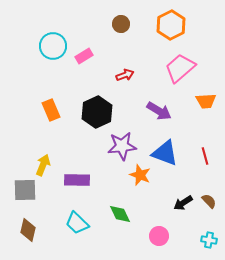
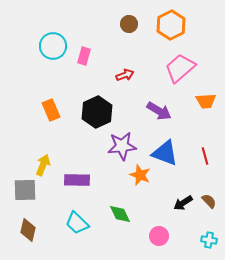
brown circle: moved 8 px right
pink rectangle: rotated 42 degrees counterclockwise
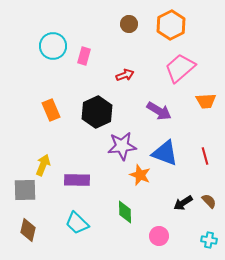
green diamond: moved 5 px right, 2 px up; rotated 25 degrees clockwise
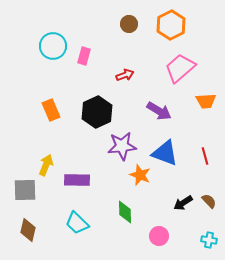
yellow arrow: moved 3 px right
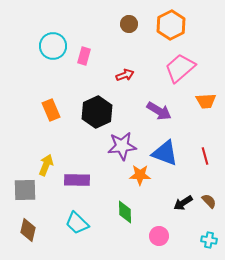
orange star: rotated 20 degrees counterclockwise
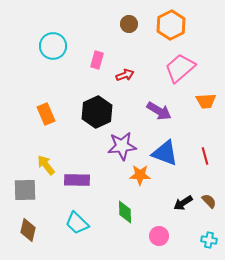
pink rectangle: moved 13 px right, 4 px down
orange rectangle: moved 5 px left, 4 px down
yellow arrow: rotated 60 degrees counterclockwise
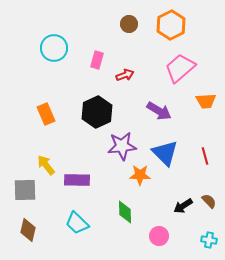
cyan circle: moved 1 px right, 2 px down
blue triangle: rotated 24 degrees clockwise
black arrow: moved 3 px down
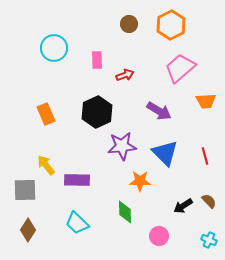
pink rectangle: rotated 18 degrees counterclockwise
orange star: moved 6 px down
brown diamond: rotated 20 degrees clockwise
cyan cross: rotated 14 degrees clockwise
